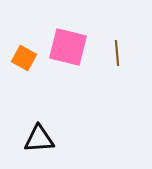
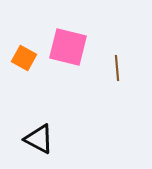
brown line: moved 15 px down
black triangle: rotated 32 degrees clockwise
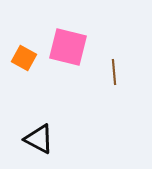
brown line: moved 3 px left, 4 px down
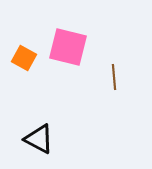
brown line: moved 5 px down
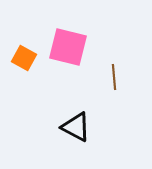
black triangle: moved 37 px right, 12 px up
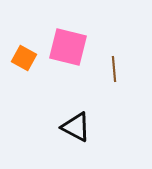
brown line: moved 8 px up
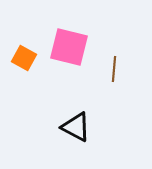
pink square: moved 1 px right
brown line: rotated 10 degrees clockwise
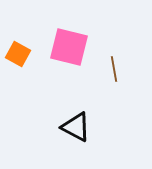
orange square: moved 6 px left, 4 px up
brown line: rotated 15 degrees counterclockwise
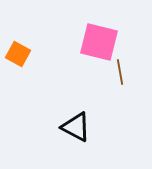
pink square: moved 30 px right, 5 px up
brown line: moved 6 px right, 3 px down
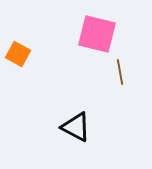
pink square: moved 2 px left, 8 px up
